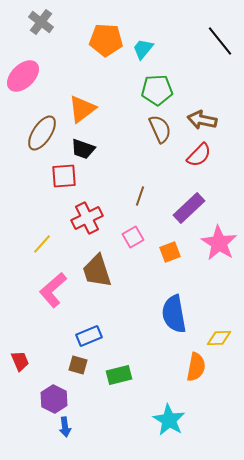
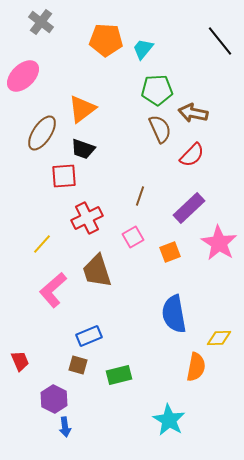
brown arrow: moved 9 px left, 7 px up
red semicircle: moved 7 px left
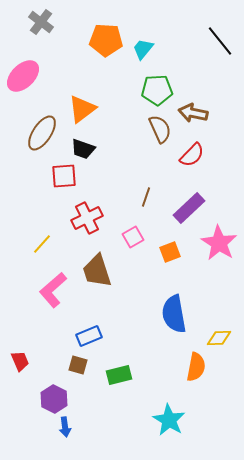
brown line: moved 6 px right, 1 px down
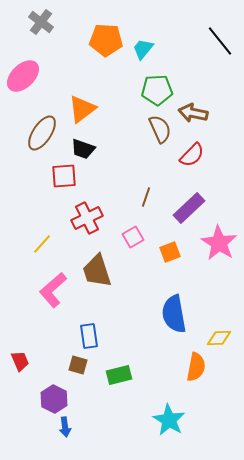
blue rectangle: rotated 75 degrees counterclockwise
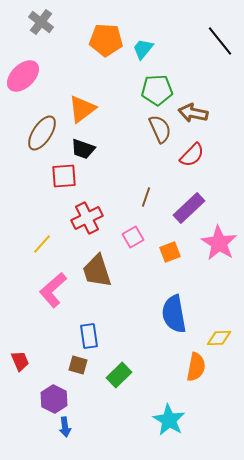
green rectangle: rotated 30 degrees counterclockwise
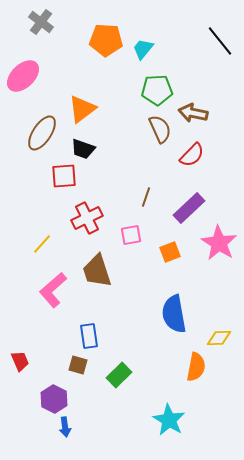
pink square: moved 2 px left, 2 px up; rotated 20 degrees clockwise
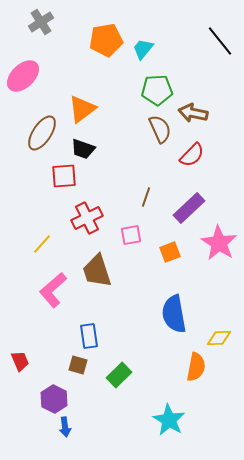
gray cross: rotated 20 degrees clockwise
orange pentagon: rotated 12 degrees counterclockwise
